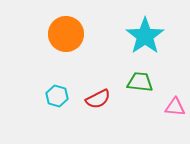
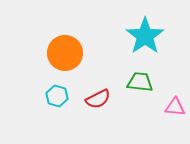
orange circle: moved 1 px left, 19 px down
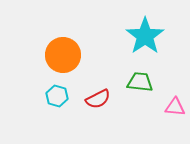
orange circle: moved 2 px left, 2 px down
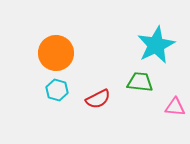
cyan star: moved 11 px right, 9 px down; rotated 9 degrees clockwise
orange circle: moved 7 px left, 2 px up
cyan hexagon: moved 6 px up
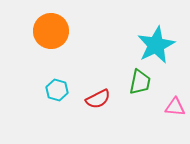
orange circle: moved 5 px left, 22 px up
green trapezoid: rotated 96 degrees clockwise
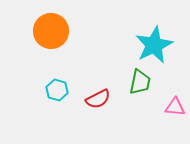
cyan star: moved 2 px left
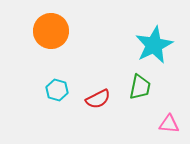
green trapezoid: moved 5 px down
pink triangle: moved 6 px left, 17 px down
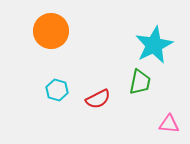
green trapezoid: moved 5 px up
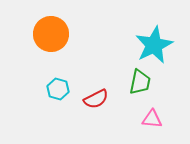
orange circle: moved 3 px down
cyan hexagon: moved 1 px right, 1 px up
red semicircle: moved 2 px left
pink triangle: moved 17 px left, 5 px up
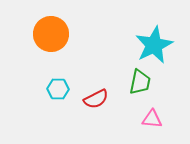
cyan hexagon: rotated 15 degrees counterclockwise
